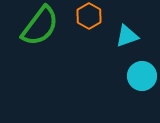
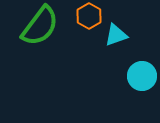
cyan triangle: moved 11 px left, 1 px up
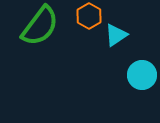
cyan triangle: rotated 15 degrees counterclockwise
cyan circle: moved 1 px up
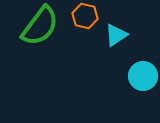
orange hexagon: moved 4 px left; rotated 15 degrees counterclockwise
cyan circle: moved 1 px right, 1 px down
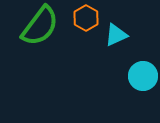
orange hexagon: moved 1 px right, 2 px down; rotated 15 degrees clockwise
cyan triangle: rotated 10 degrees clockwise
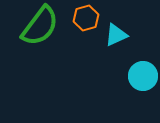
orange hexagon: rotated 15 degrees clockwise
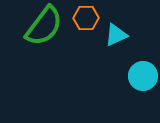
orange hexagon: rotated 15 degrees clockwise
green semicircle: moved 4 px right
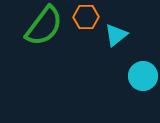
orange hexagon: moved 1 px up
cyan triangle: rotated 15 degrees counterclockwise
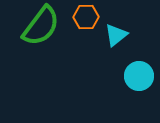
green semicircle: moved 3 px left
cyan circle: moved 4 px left
